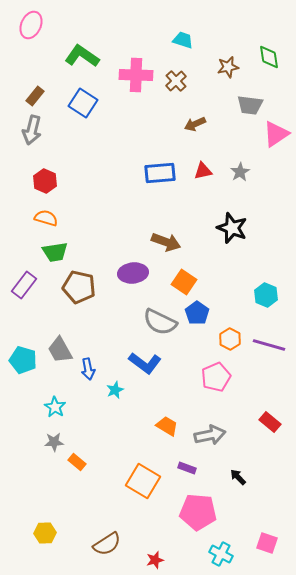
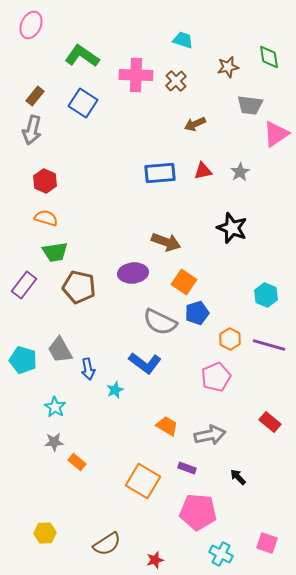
blue pentagon at (197, 313): rotated 20 degrees clockwise
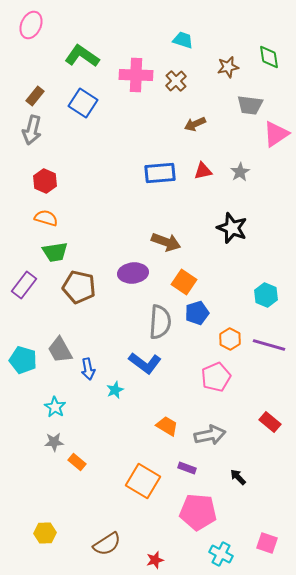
gray semicircle at (160, 322): rotated 112 degrees counterclockwise
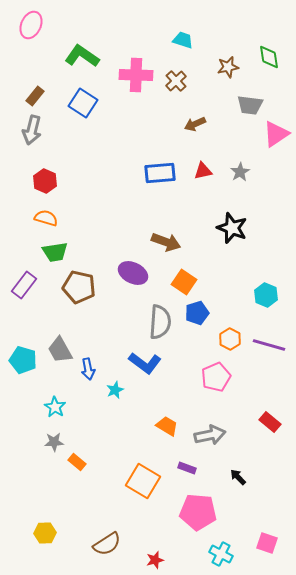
purple ellipse at (133, 273): rotated 32 degrees clockwise
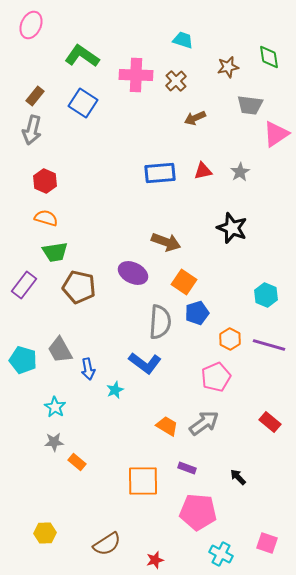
brown arrow at (195, 124): moved 6 px up
gray arrow at (210, 435): moved 6 px left, 12 px up; rotated 24 degrees counterclockwise
orange square at (143, 481): rotated 32 degrees counterclockwise
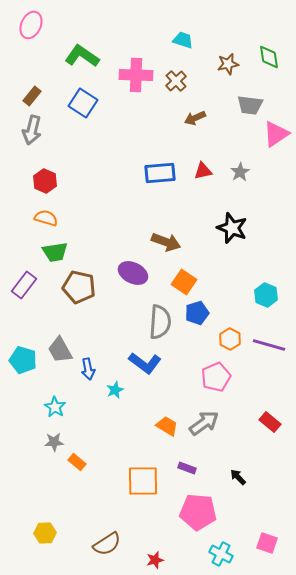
brown star at (228, 67): moved 3 px up
brown rectangle at (35, 96): moved 3 px left
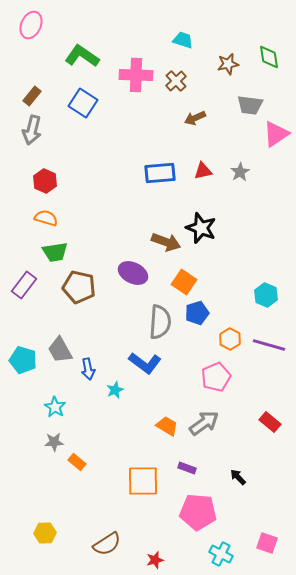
black star at (232, 228): moved 31 px left
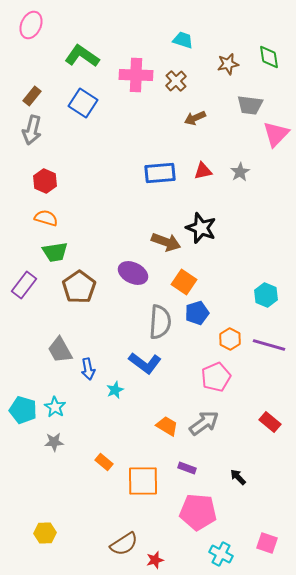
pink triangle at (276, 134): rotated 12 degrees counterclockwise
brown pentagon at (79, 287): rotated 24 degrees clockwise
cyan pentagon at (23, 360): moved 50 px down
orange rectangle at (77, 462): moved 27 px right
brown semicircle at (107, 544): moved 17 px right
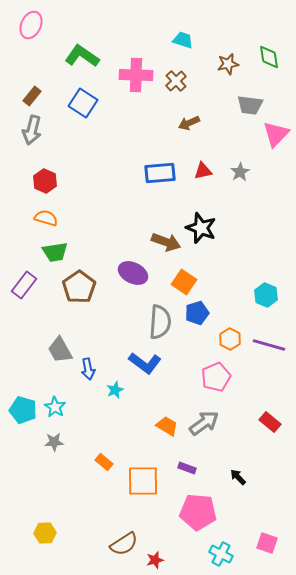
brown arrow at (195, 118): moved 6 px left, 5 px down
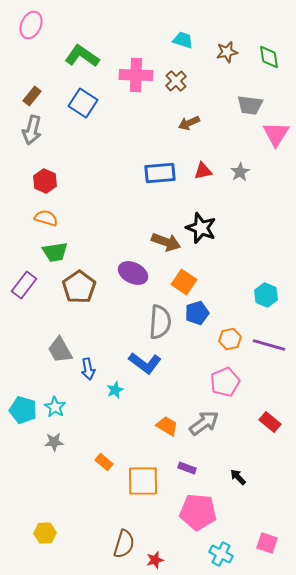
brown star at (228, 64): moved 1 px left, 12 px up
pink triangle at (276, 134): rotated 12 degrees counterclockwise
orange hexagon at (230, 339): rotated 20 degrees clockwise
pink pentagon at (216, 377): moved 9 px right, 5 px down
brown semicircle at (124, 544): rotated 40 degrees counterclockwise
